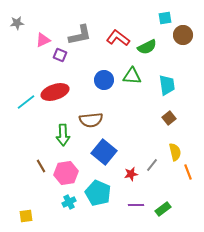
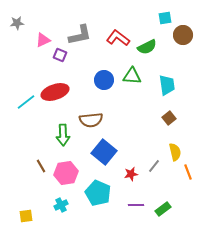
gray line: moved 2 px right, 1 px down
cyan cross: moved 8 px left, 3 px down
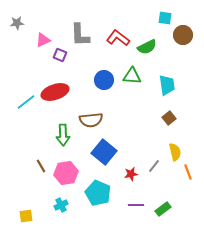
cyan square: rotated 16 degrees clockwise
gray L-shape: rotated 100 degrees clockwise
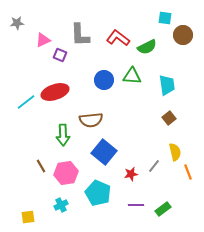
yellow square: moved 2 px right, 1 px down
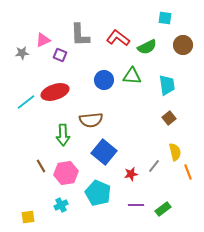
gray star: moved 5 px right, 30 px down
brown circle: moved 10 px down
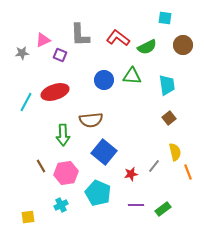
cyan line: rotated 24 degrees counterclockwise
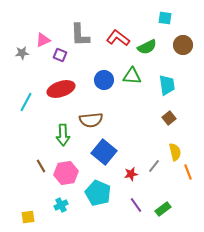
red ellipse: moved 6 px right, 3 px up
purple line: rotated 56 degrees clockwise
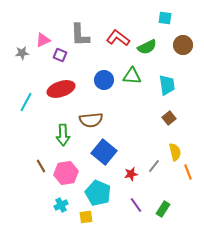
green rectangle: rotated 21 degrees counterclockwise
yellow square: moved 58 px right
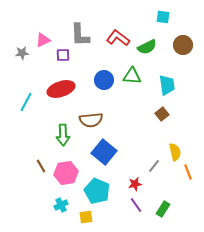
cyan square: moved 2 px left, 1 px up
purple square: moved 3 px right; rotated 24 degrees counterclockwise
brown square: moved 7 px left, 4 px up
red star: moved 4 px right, 10 px down
cyan pentagon: moved 1 px left, 2 px up
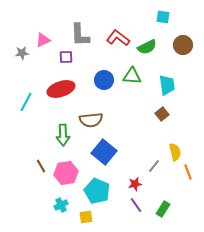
purple square: moved 3 px right, 2 px down
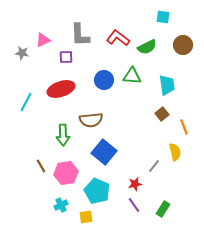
gray star: rotated 16 degrees clockwise
orange line: moved 4 px left, 45 px up
purple line: moved 2 px left
